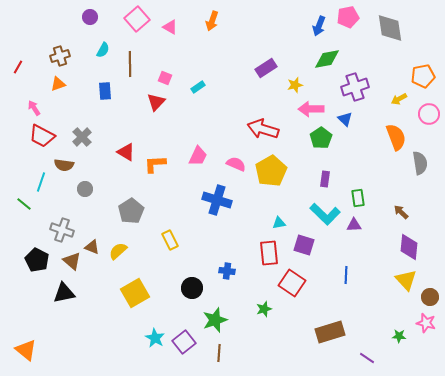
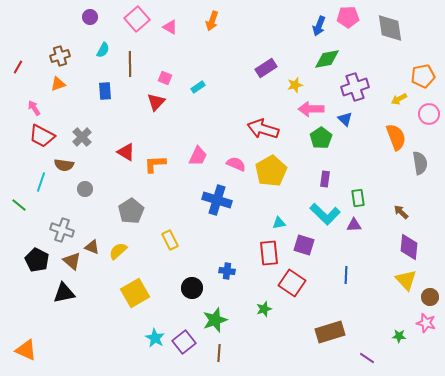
pink pentagon at (348, 17): rotated 10 degrees clockwise
green line at (24, 204): moved 5 px left, 1 px down
orange triangle at (26, 350): rotated 15 degrees counterclockwise
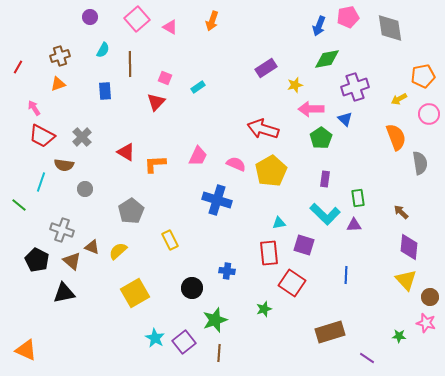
pink pentagon at (348, 17): rotated 10 degrees counterclockwise
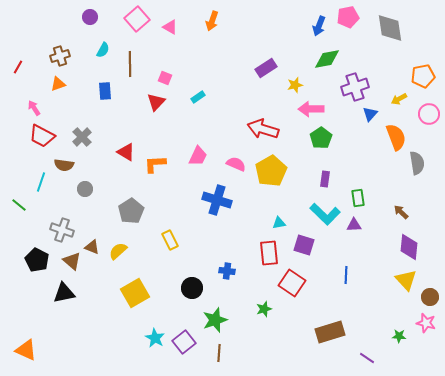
cyan rectangle at (198, 87): moved 10 px down
blue triangle at (345, 119): moved 25 px right, 5 px up; rotated 28 degrees clockwise
gray semicircle at (420, 163): moved 3 px left
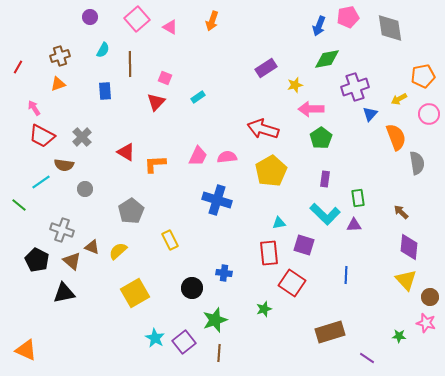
pink semicircle at (236, 164): moved 9 px left, 7 px up; rotated 30 degrees counterclockwise
cyan line at (41, 182): rotated 36 degrees clockwise
blue cross at (227, 271): moved 3 px left, 2 px down
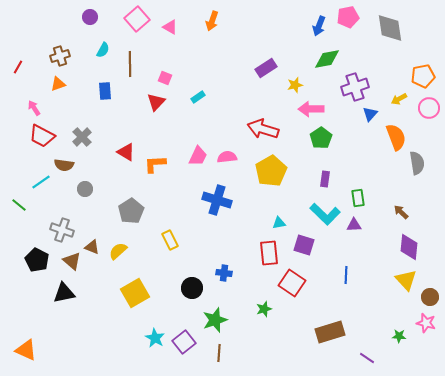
pink circle at (429, 114): moved 6 px up
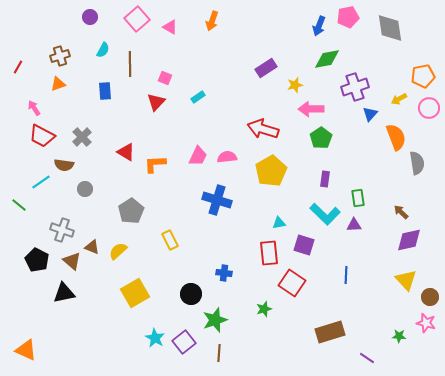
purple diamond at (409, 247): moved 7 px up; rotated 72 degrees clockwise
black circle at (192, 288): moved 1 px left, 6 px down
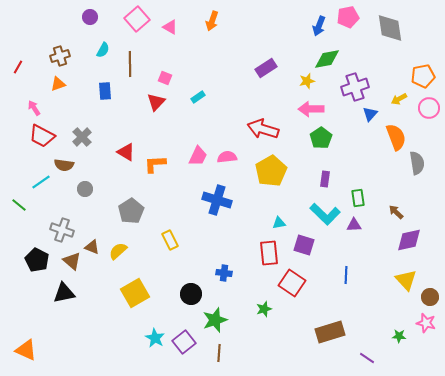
yellow star at (295, 85): moved 12 px right, 4 px up
brown arrow at (401, 212): moved 5 px left
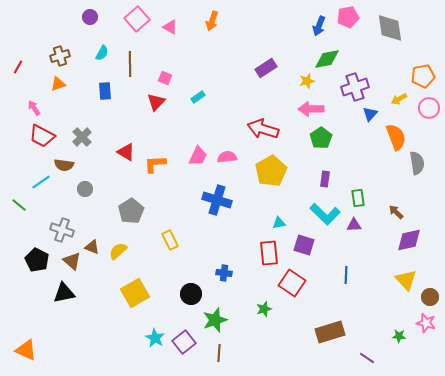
cyan semicircle at (103, 50): moved 1 px left, 3 px down
